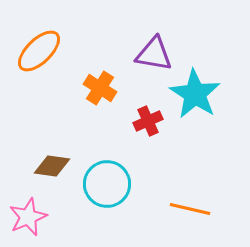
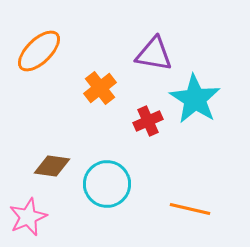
orange cross: rotated 20 degrees clockwise
cyan star: moved 5 px down
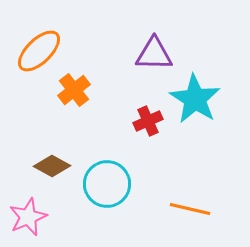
purple triangle: rotated 9 degrees counterclockwise
orange cross: moved 26 px left, 2 px down
brown diamond: rotated 21 degrees clockwise
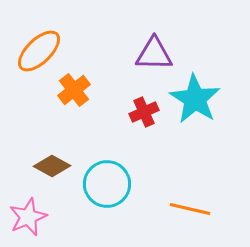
red cross: moved 4 px left, 9 px up
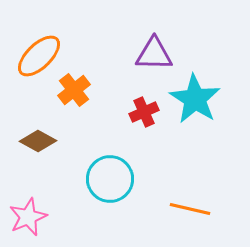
orange ellipse: moved 5 px down
brown diamond: moved 14 px left, 25 px up
cyan circle: moved 3 px right, 5 px up
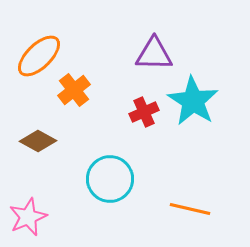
cyan star: moved 2 px left, 2 px down
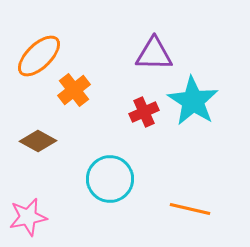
pink star: rotated 12 degrees clockwise
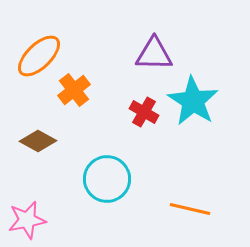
red cross: rotated 36 degrees counterclockwise
cyan circle: moved 3 px left
pink star: moved 1 px left, 3 px down
